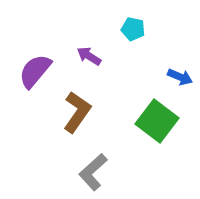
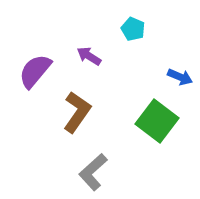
cyan pentagon: rotated 10 degrees clockwise
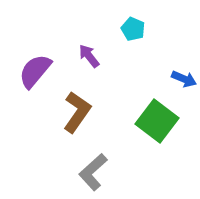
purple arrow: rotated 20 degrees clockwise
blue arrow: moved 4 px right, 2 px down
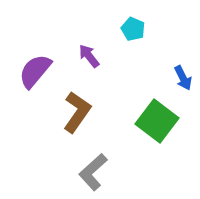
blue arrow: moved 1 px left, 1 px up; rotated 40 degrees clockwise
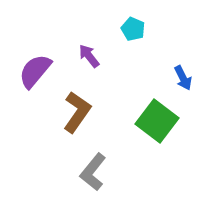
gray L-shape: rotated 9 degrees counterclockwise
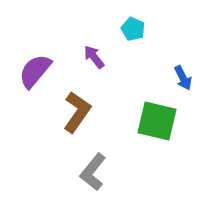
purple arrow: moved 5 px right, 1 px down
green square: rotated 24 degrees counterclockwise
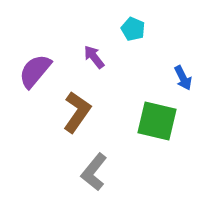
gray L-shape: moved 1 px right
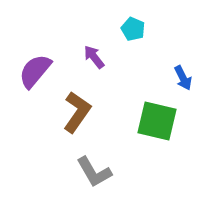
gray L-shape: rotated 69 degrees counterclockwise
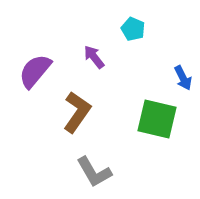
green square: moved 2 px up
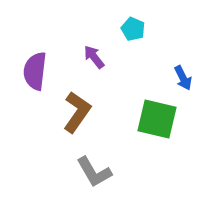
purple semicircle: rotated 33 degrees counterclockwise
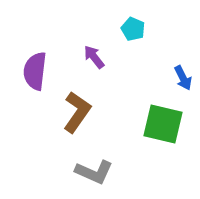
green square: moved 6 px right, 5 px down
gray L-shape: rotated 36 degrees counterclockwise
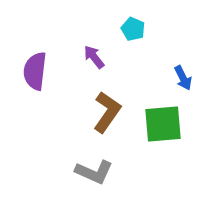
brown L-shape: moved 30 px right
green square: rotated 18 degrees counterclockwise
